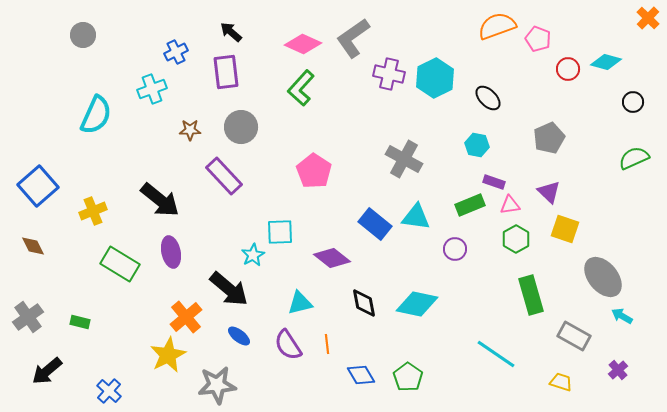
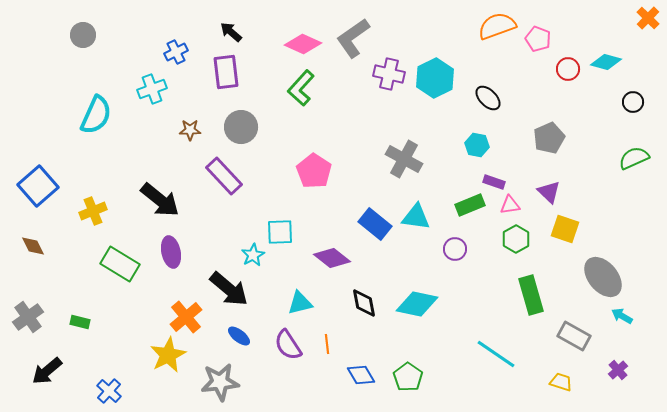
gray star at (217, 385): moved 3 px right, 3 px up
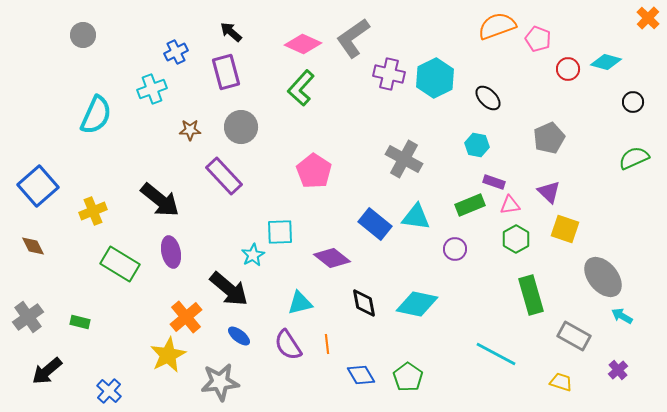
purple rectangle at (226, 72): rotated 8 degrees counterclockwise
cyan line at (496, 354): rotated 6 degrees counterclockwise
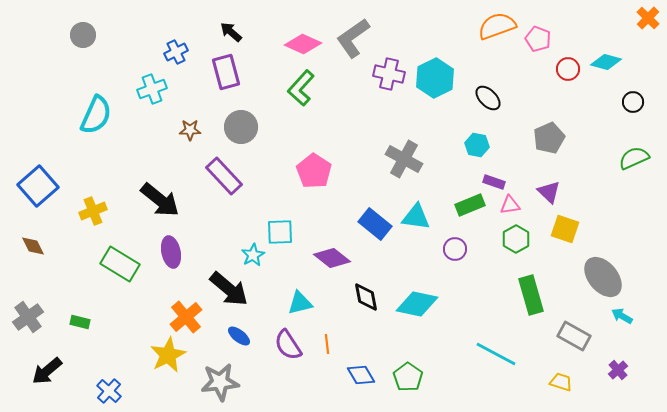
black diamond at (364, 303): moved 2 px right, 6 px up
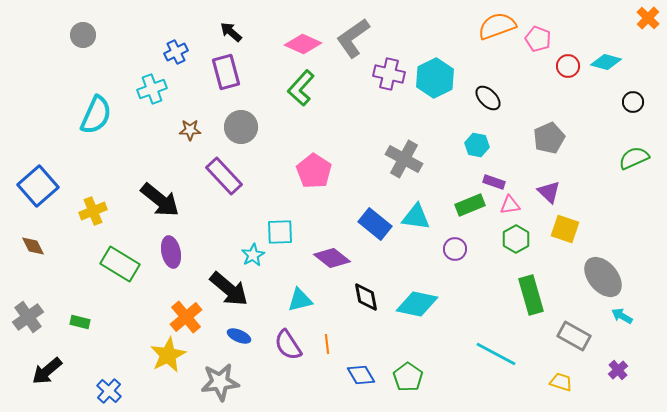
red circle at (568, 69): moved 3 px up
cyan triangle at (300, 303): moved 3 px up
blue ellipse at (239, 336): rotated 15 degrees counterclockwise
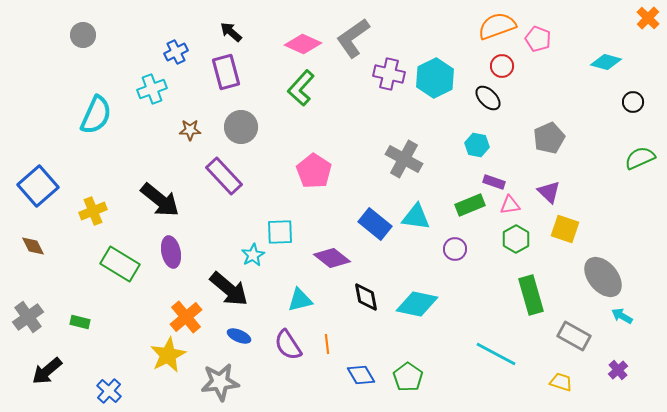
red circle at (568, 66): moved 66 px left
green semicircle at (634, 158): moved 6 px right
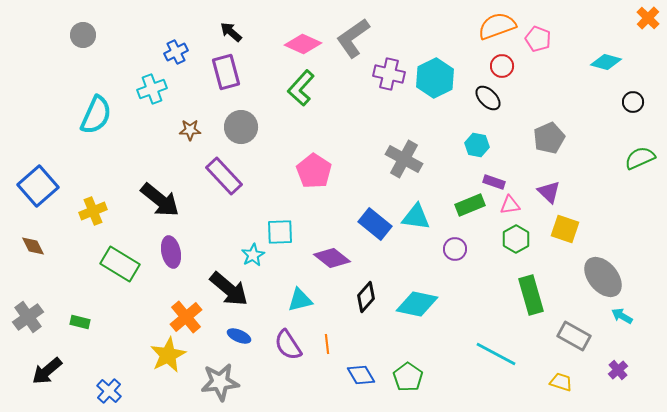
black diamond at (366, 297): rotated 52 degrees clockwise
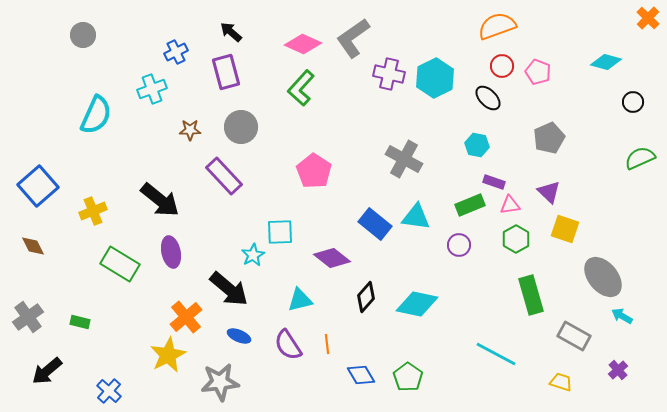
pink pentagon at (538, 39): moved 33 px down
purple circle at (455, 249): moved 4 px right, 4 px up
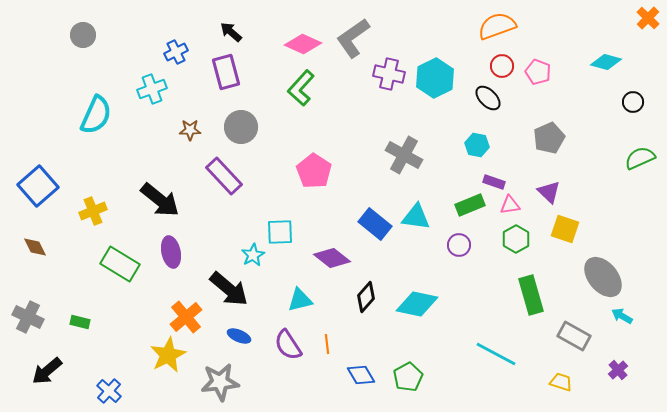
gray cross at (404, 159): moved 4 px up
brown diamond at (33, 246): moved 2 px right, 1 px down
gray cross at (28, 317): rotated 28 degrees counterclockwise
green pentagon at (408, 377): rotated 8 degrees clockwise
